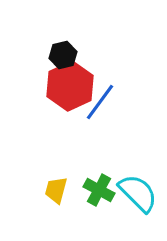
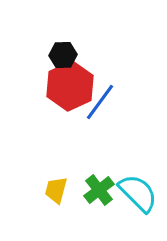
black hexagon: rotated 12 degrees clockwise
green cross: rotated 24 degrees clockwise
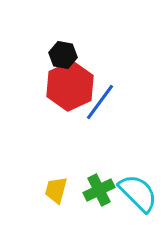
black hexagon: rotated 12 degrees clockwise
green cross: rotated 12 degrees clockwise
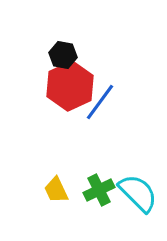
yellow trapezoid: rotated 40 degrees counterclockwise
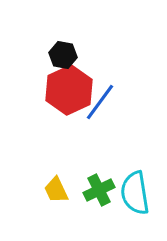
red hexagon: moved 1 px left, 4 px down
cyan semicircle: moved 3 px left; rotated 144 degrees counterclockwise
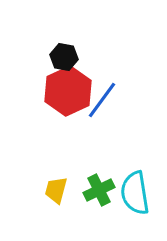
black hexagon: moved 1 px right, 2 px down
red hexagon: moved 1 px left, 1 px down
blue line: moved 2 px right, 2 px up
yellow trapezoid: rotated 40 degrees clockwise
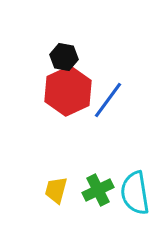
blue line: moved 6 px right
green cross: moved 1 px left
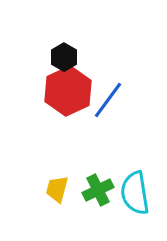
black hexagon: rotated 20 degrees clockwise
yellow trapezoid: moved 1 px right, 1 px up
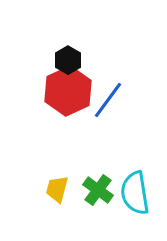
black hexagon: moved 4 px right, 3 px down
green cross: rotated 28 degrees counterclockwise
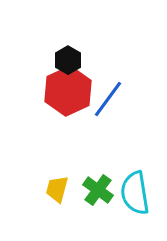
blue line: moved 1 px up
